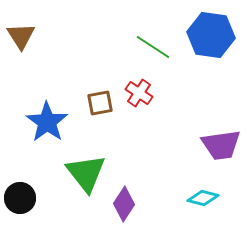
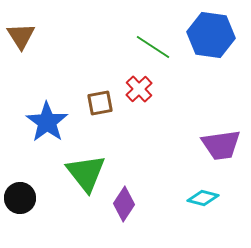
red cross: moved 4 px up; rotated 12 degrees clockwise
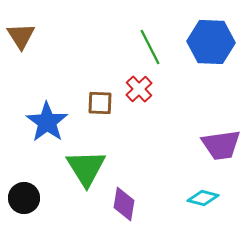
blue hexagon: moved 7 px down; rotated 6 degrees counterclockwise
green line: moved 3 px left; rotated 30 degrees clockwise
brown square: rotated 12 degrees clockwise
green triangle: moved 5 px up; rotated 6 degrees clockwise
black circle: moved 4 px right
purple diamond: rotated 24 degrees counterclockwise
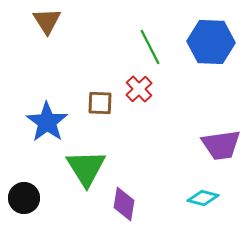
brown triangle: moved 26 px right, 15 px up
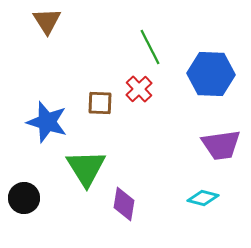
blue hexagon: moved 32 px down
blue star: rotated 18 degrees counterclockwise
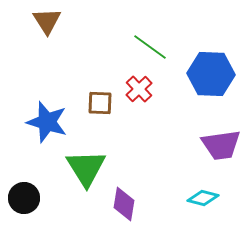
green line: rotated 27 degrees counterclockwise
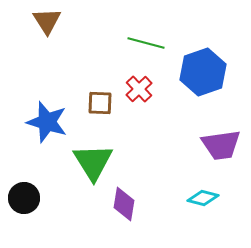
green line: moved 4 px left, 4 px up; rotated 21 degrees counterclockwise
blue hexagon: moved 8 px left, 2 px up; rotated 21 degrees counterclockwise
green triangle: moved 7 px right, 6 px up
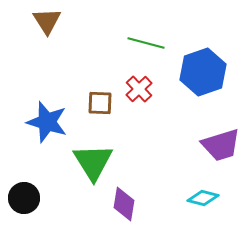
purple trapezoid: rotated 9 degrees counterclockwise
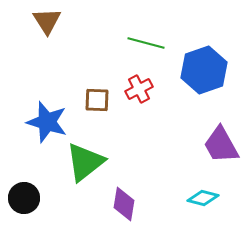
blue hexagon: moved 1 px right, 2 px up
red cross: rotated 16 degrees clockwise
brown square: moved 3 px left, 3 px up
purple trapezoid: rotated 78 degrees clockwise
green triangle: moved 8 px left; rotated 24 degrees clockwise
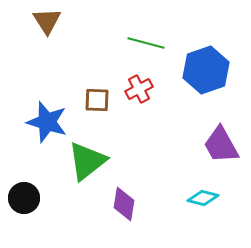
blue hexagon: moved 2 px right
green triangle: moved 2 px right, 1 px up
